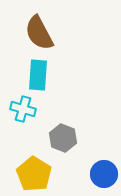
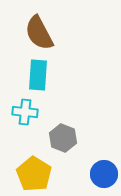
cyan cross: moved 2 px right, 3 px down; rotated 10 degrees counterclockwise
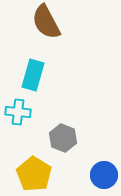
brown semicircle: moved 7 px right, 11 px up
cyan rectangle: moved 5 px left; rotated 12 degrees clockwise
cyan cross: moved 7 px left
blue circle: moved 1 px down
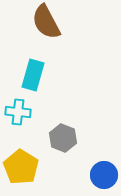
yellow pentagon: moved 13 px left, 7 px up
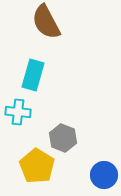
yellow pentagon: moved 16 px right, 1 px up
